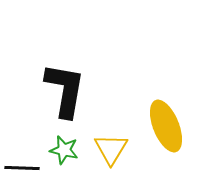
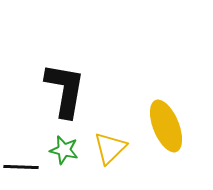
yellow triangle: moved 1 px left, 1 px up; rotated 15 degrees clockwise
black line: moved 1 px left, 1 px up
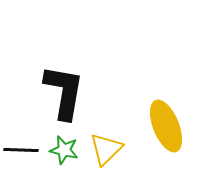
black L-shape: moved 1 px left, 2 px down
yellow triangle: moved 4 px left, 1 px down
black line: moved 17 px up
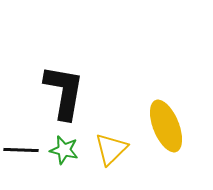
yellow triangle: moved 5 px right
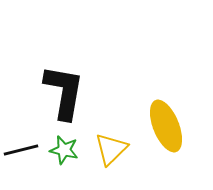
black line: rotated 16 degrees counterclockwise
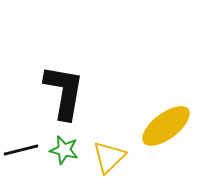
yellow ellipse: rotated 75 degrees clockwise
yellow triangle: moved 2 px left, 8 px down
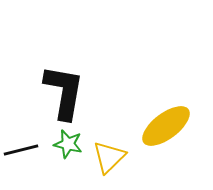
green star: moved 4 px right, 6 px up
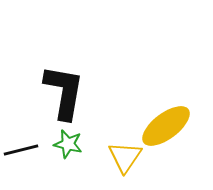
yellow triangle: moved 16 px right; rotated 12 degrees counterclockwise
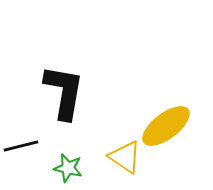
green star: moved 24 px down
black line: moved 4 px up
yellow triangle: rotated 30 degrees counterclockwise
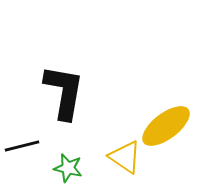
black line: moved 1 px right
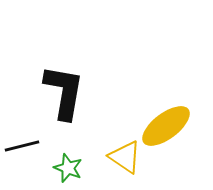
green star: rotated 8 degrees clockwise
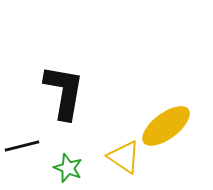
yellow triangle: moved 1 px left
